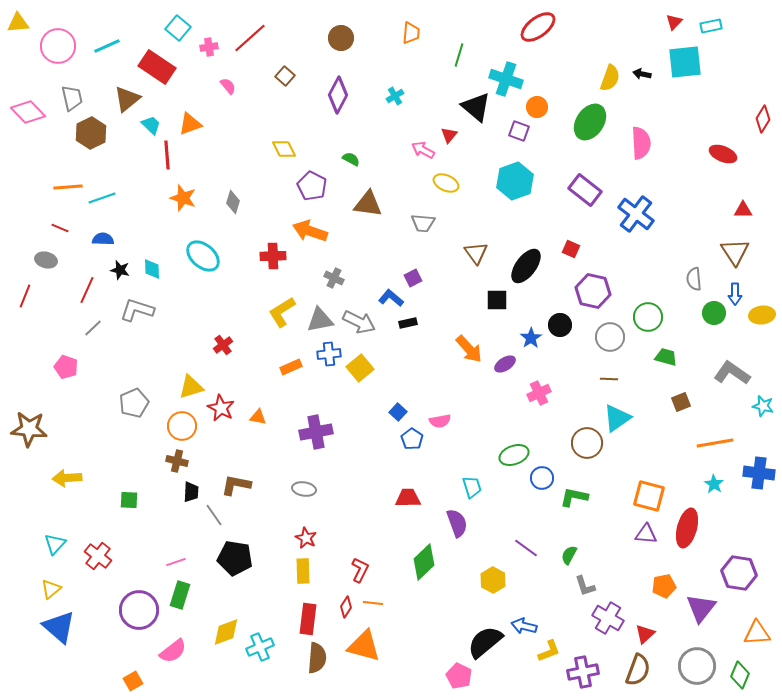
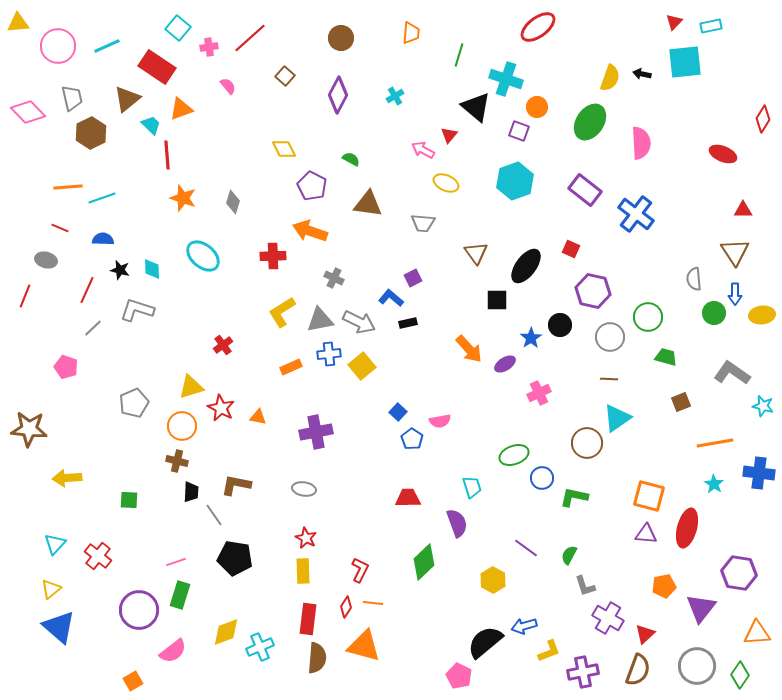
orange triangle at (190, 124): moved 9 px left, 15 px up
yellow square at (360, 368): moved 2 px right, 2 px up
blue arrow at (524, 626): rotated 30 degrees counterclockwise
green diamond at (740, 675): rotated 12 degrees clockwise
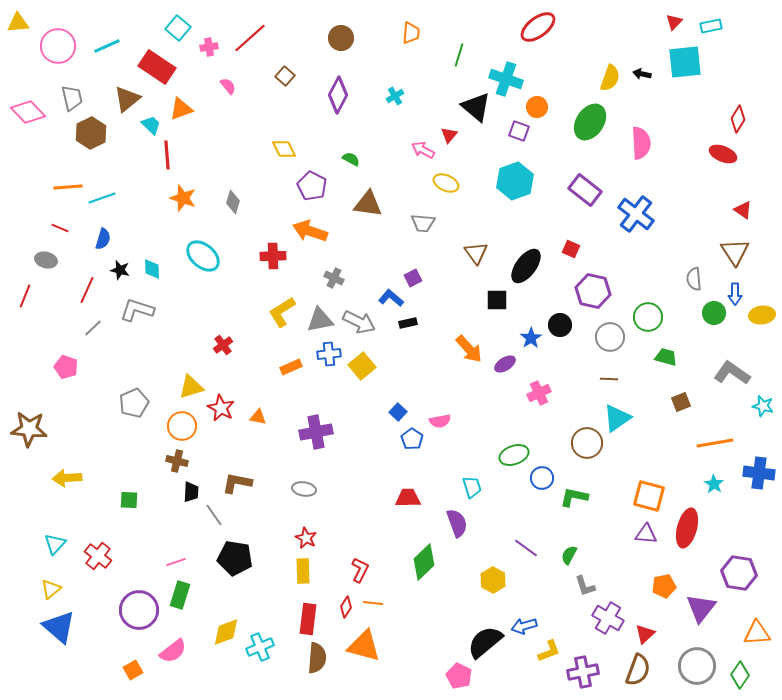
red diamond at (763, 119): moved 25 px left
red triangle at (743, 210): rotated 36 degrees clockwise
blue semicircle at (103, 239): rotated 105 degrees clockwise
brown L-shape at (236, 485): moved 1 px right, 2 px up
orange square at (133, 681): moved 11 px up
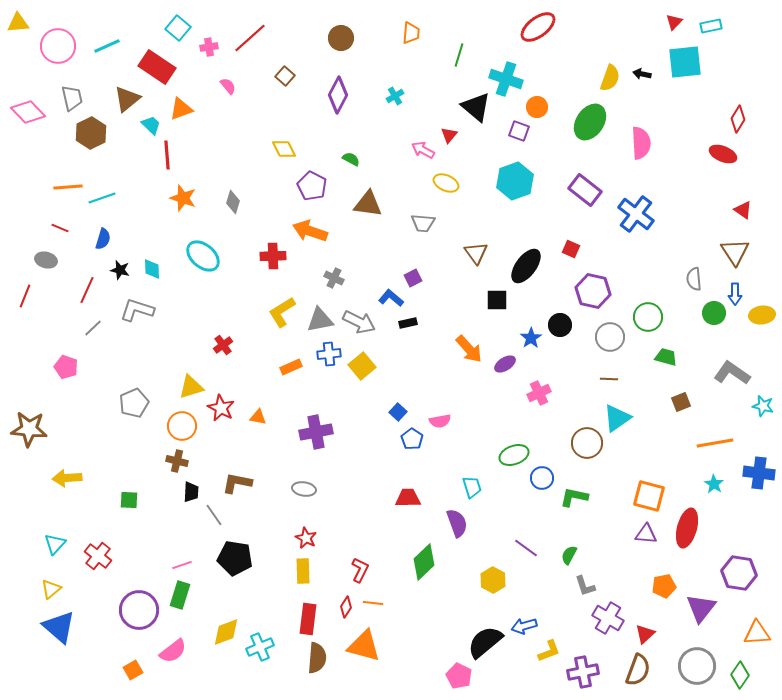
pink line at (176, 562): moved 6 px right, 3 px down
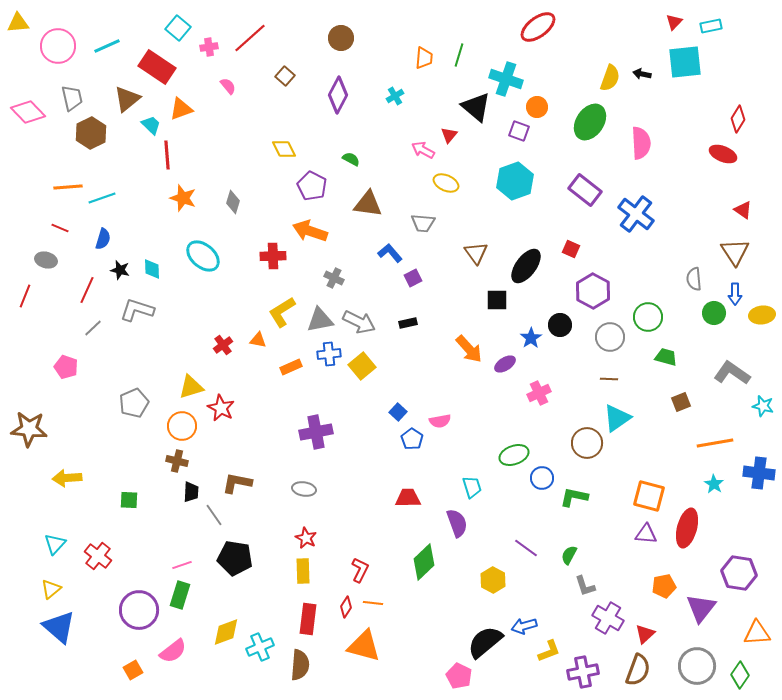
orange trapezoid at (411, 33): moved 13 px right, 25 px down
purple hexagon at (593, 291): rotated 16 degrees clockwise
blue L-shape at (391, 298): moved 1 px left, 45 px up; rotated 10 degrees clockwise
orange triangle at (258, 417): moved 77 px up
brown semicircle at (317, 658): moved 17 px left, 7 px down
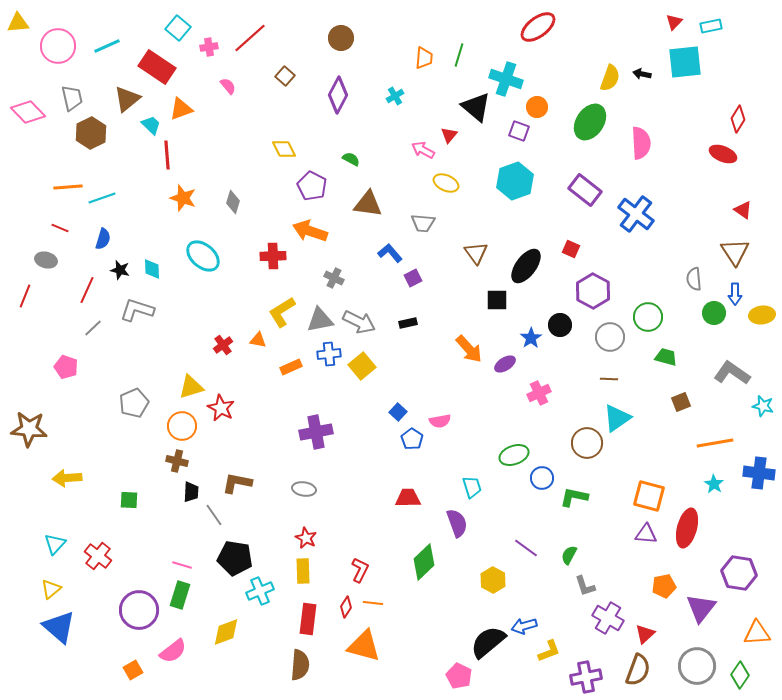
pink line at (182, 565): rotated 36 degrees clockwise
black semicircle at (485, 642): moved 3 px right
cyan cross at (260, 647): moved 56 px up
purple cross at (583, 672): moved 3 px right, 5 px down
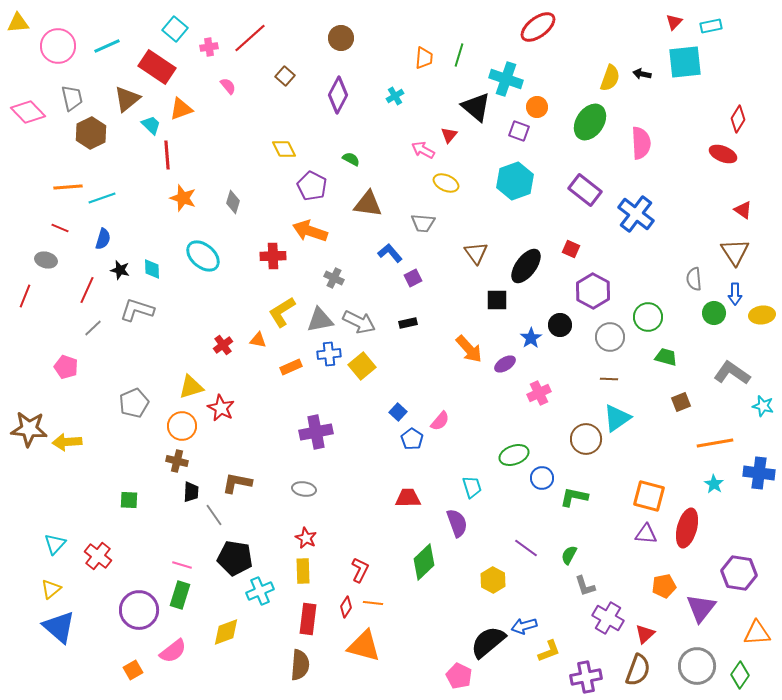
cyan square at (178, 28): moved 3 px left, 1 px down
pink semicircle at (440, 421): rotated 40 degrees counterclockwise
brown circle at (587, 443): moved 1 px left, 4 px up
yellow arrow at (67, 478): moved 36 px up
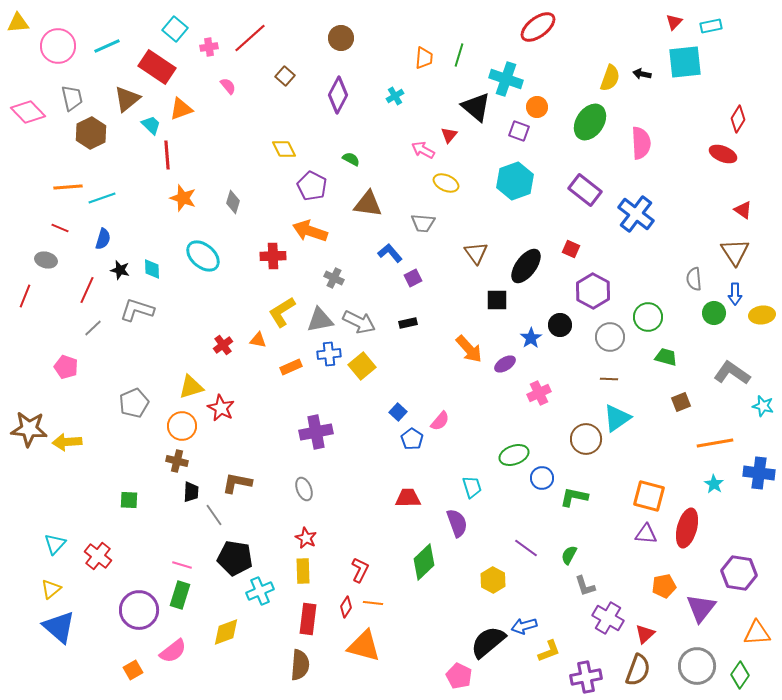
gray ellipse at (304, 489): rotated 60 degrees clockwise
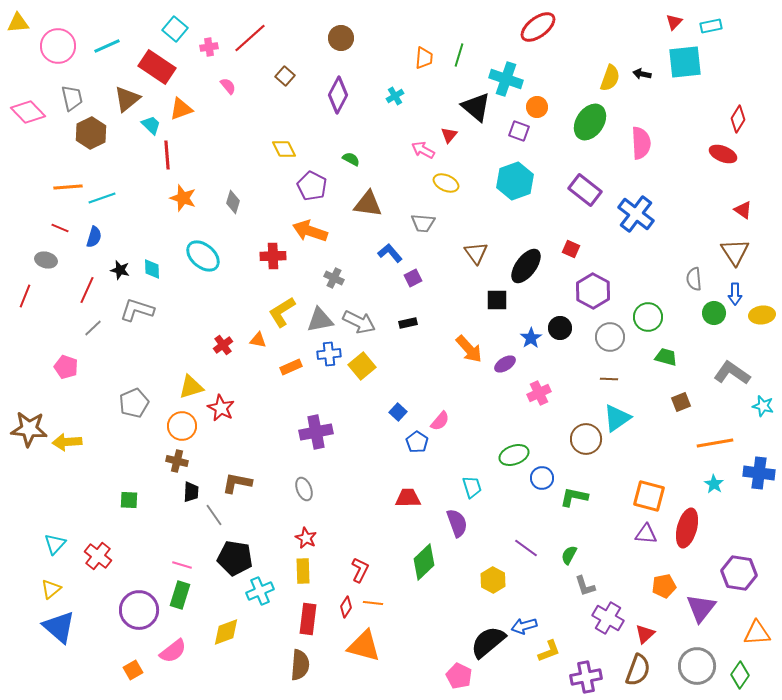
blue semicircle at (103, 239): moved 9 px left, 2 px up
black circle at (560, 325): moved 3 px down
blue pentagon at (412, 439): moved 5 px right, 3 px down
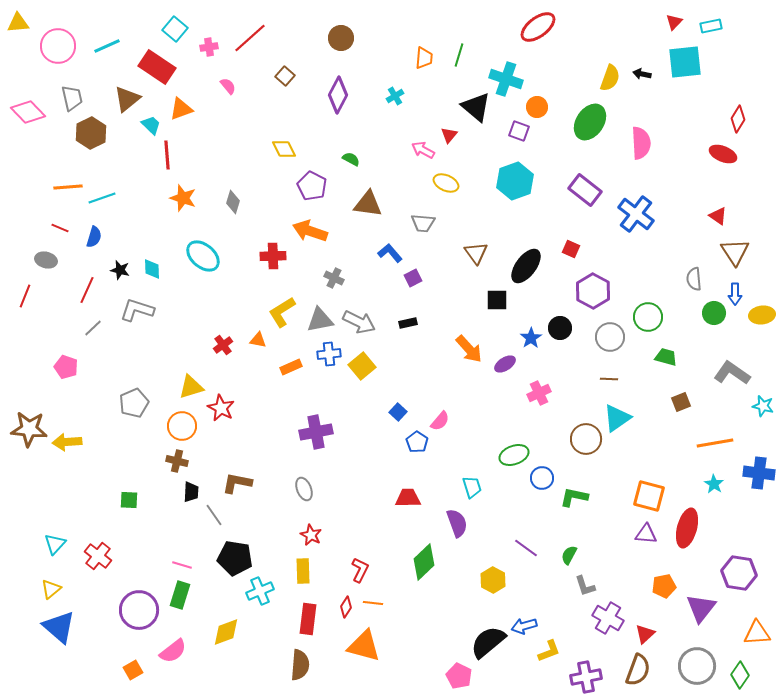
red triangle at (743, 210): moved 25 px left, 6 px down
red star at (306, 538): moved 5 px right, 3 px up
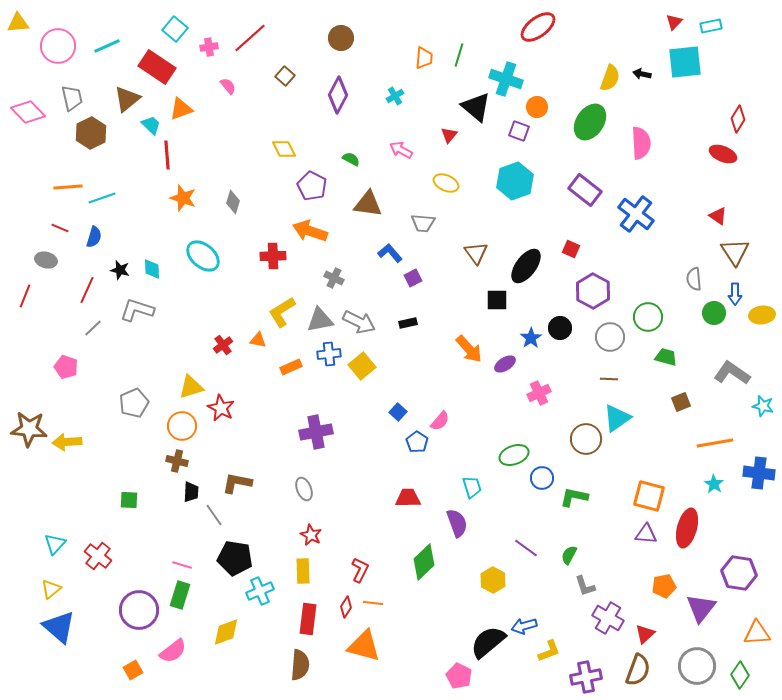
pink arrow at (423, 150): moved 22 px left
